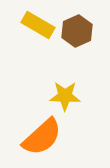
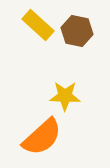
yellow rectangle: rotated 12 degrees clockwise
brown hexagon: rotated 24 degrees counterclockwise
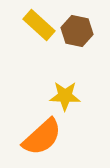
yellow rectangle: moved 1 px right
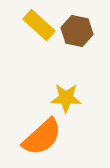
yellow star: moved 1 px right, 2 px down
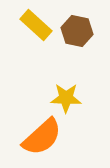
yellow rectangle: moved 3 px left
